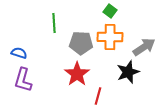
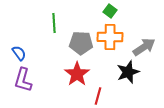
blue semicircle: rotated 35 degrees clockwise
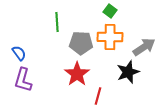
green line: moved 3 px right, 1 px up
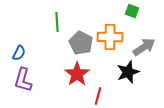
green square: moved 22 px right; rotated 16 degrees counterclockwise
gray pentagon: rotated 25 degrees clockwise
blue semicircle: rotated 63 degrees clockwise
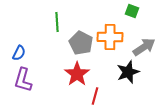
red line: moved 3 px left
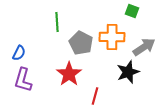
orange cross: moved 2 px right
red star: moved 8 px left
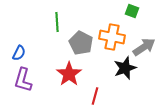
orange cross: rotated 10 degrees clockwise
black star: moved 3 px left, 4 px up
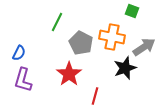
green line: rotated 30 degrees clockwise
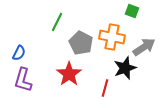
red line: moved 10 px right, 8 px up
